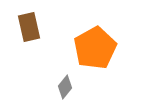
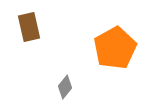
orange pentagon: moved 20 px right
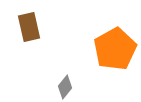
orange pentagon: moved 1 px down
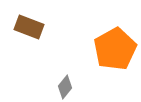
brown rectangle: rotated 56 degrees counterclockwise
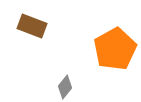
brown rectangle: moved 3 px right, 1 px up
